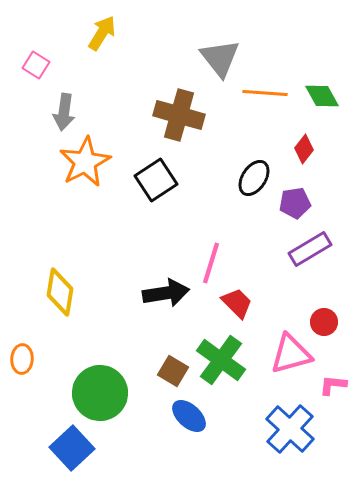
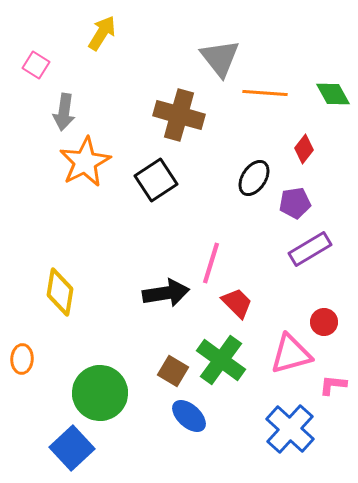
green diamond: moved 11 px right, 2 px up
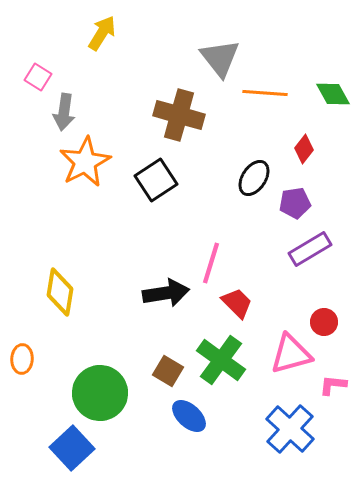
pink square: moved 2 px right, 12 px down
brown square: moved 5 px left
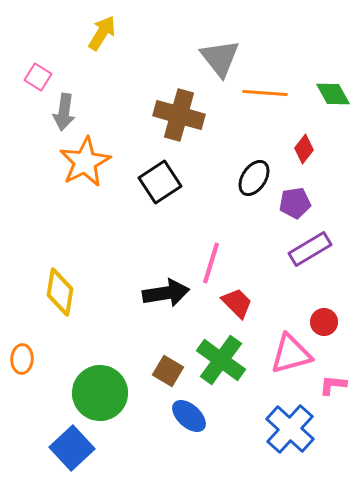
black square: moved 4 px right, 2 px down
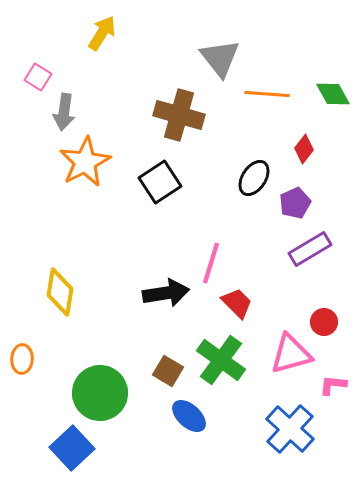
orange line: moved 2 px right, 1 px down
purple pentagon: rotated 16 degrees counterclockwise
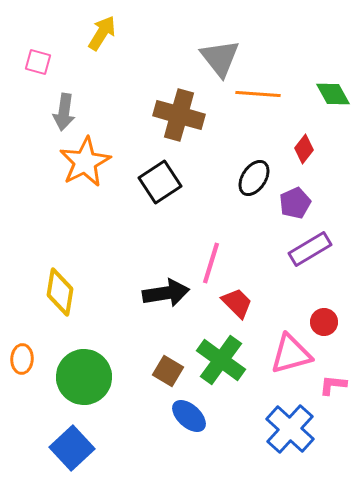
pink square: moved 15 px up; rotated 16 degrees counterclockwise
orange line: moved 9 px left
green circle: moved 16 px left, 16 px up
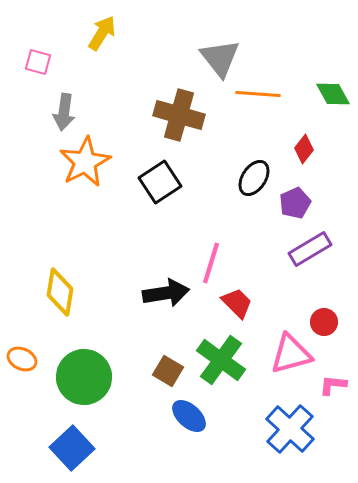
orange ellipse: rotated 68 degrees counterclockwise
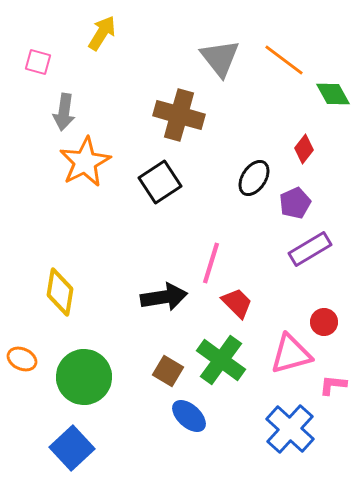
orange line: moved 26 px right, 34 px up; rotated 33 degrees clockwise
black arrow: moved 2 px left, 4 px down
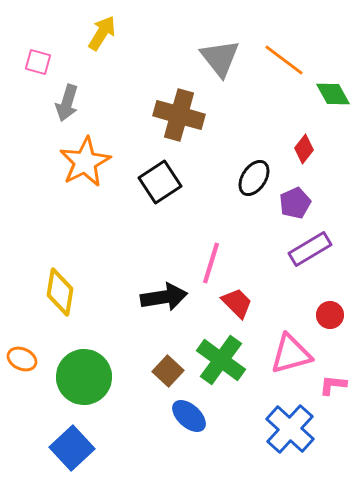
gray arrow: moved 3 px right, 9 px up; rotated 9 degrees clockwise
red circle: moved 6 px right, 7 px up
brown square: rotated 12 degrees clockwise
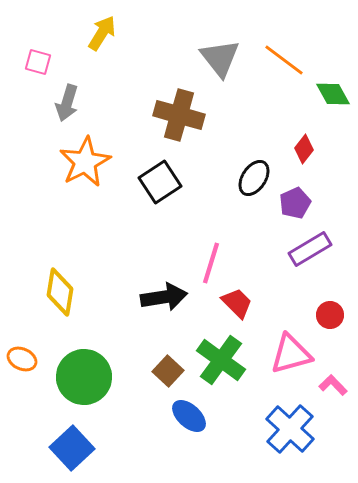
pink L-shape: rotated 40 degrees clockwise
